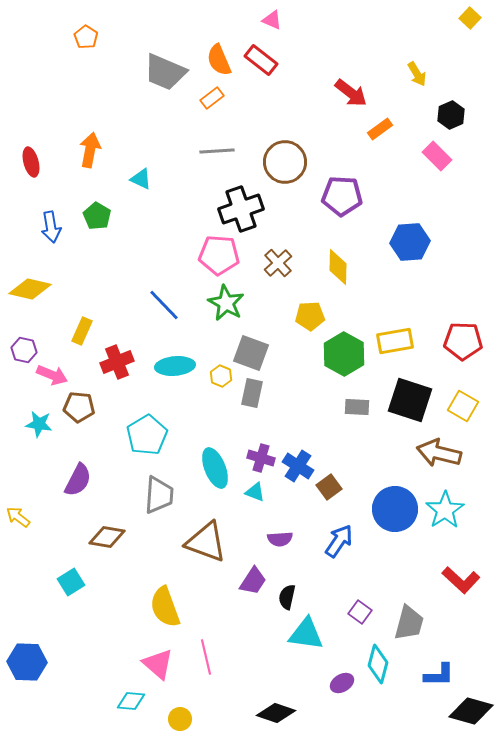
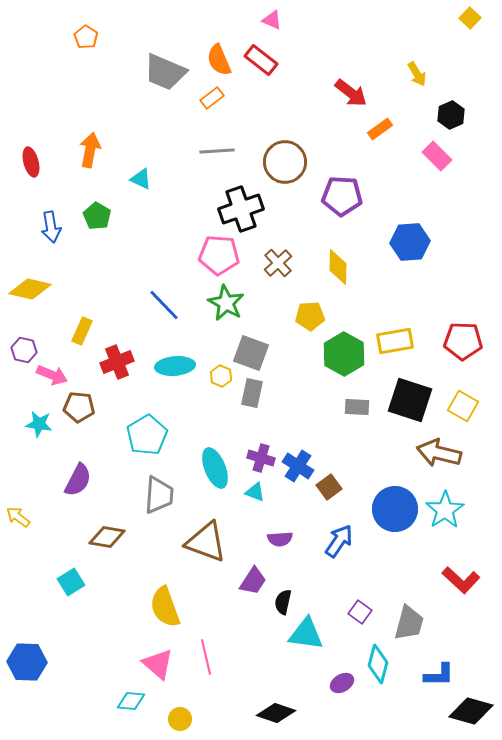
black semicircle at (287, 597): moved 4 px left, 5 px down
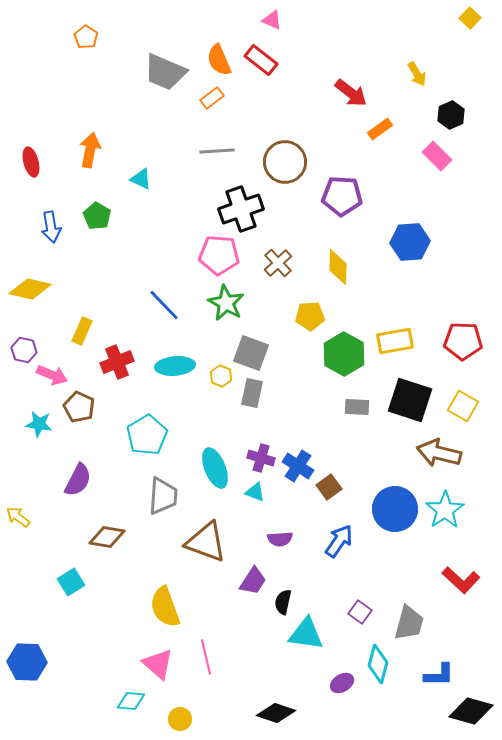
brown pentagon at (79, 407): rotated 20 degrees clockwise
gray trapezoid at (159, 495): moved 4 px right, 1 px down
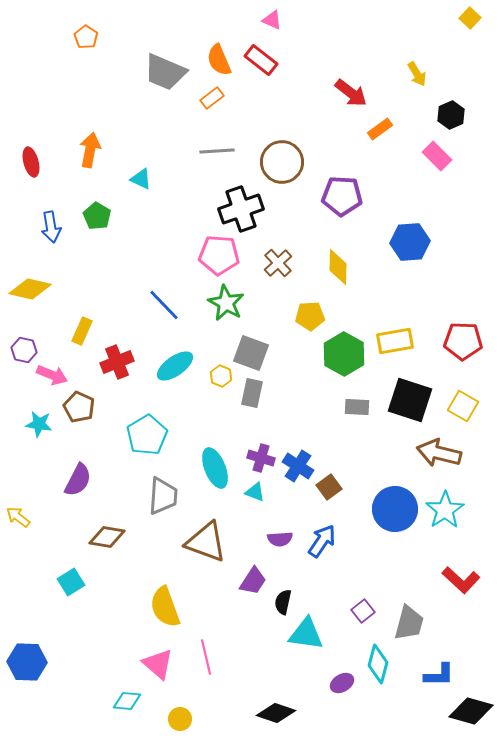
brown circle at (285, 162): moved 3 px left
cyan ellipse at (175, 366): rotated 30 degrees counterclockwise
blue arrow at (339, 541): moved 17 px left
purple square at (360, 612): moved 3 px right, 1 px up; rotated 15 degrees clockwise
cyan diamond at (131, 701): moved 4 px left
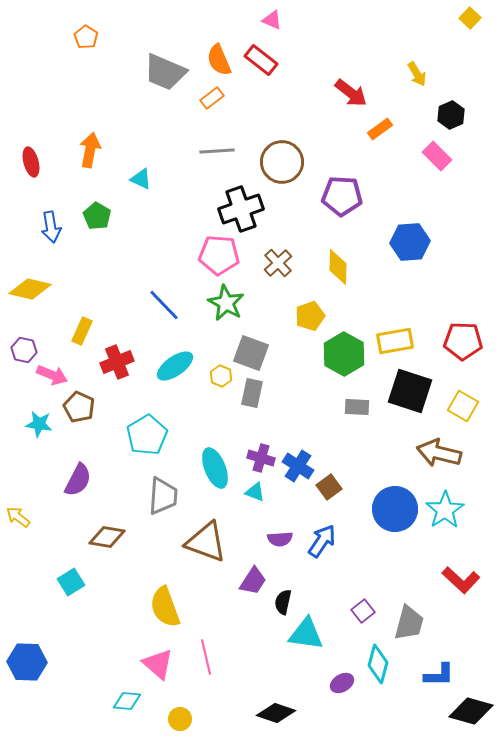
yellow pentagon at (310, 316): rotated 16 degrees counterclockwise
black square at (410, 400): moved 9 px up
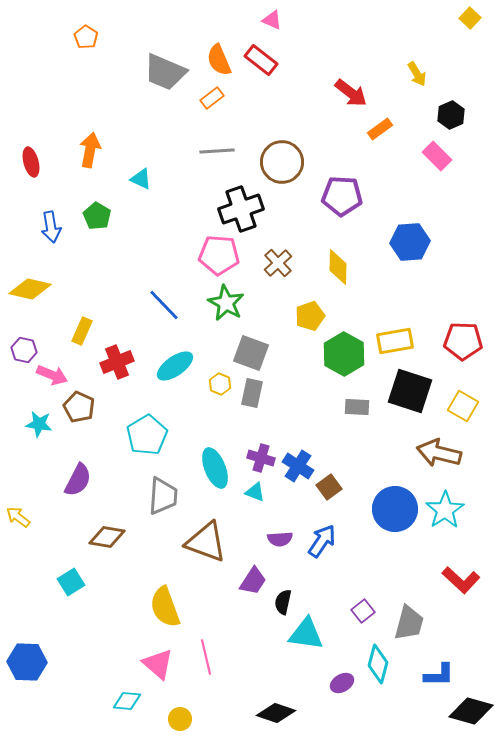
yellow hexagon at (221, 376): moved 1 px left, 8 px down
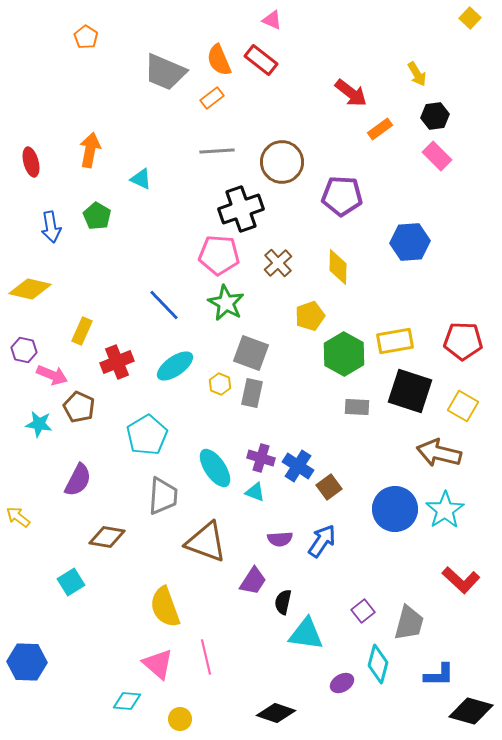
black hexagon at (451, 115): moved 16 px left, 1 px down; rotated 16 degrees clockwise
cyan ellipse at (215, 468): rotated 12 degrees counterclockwise
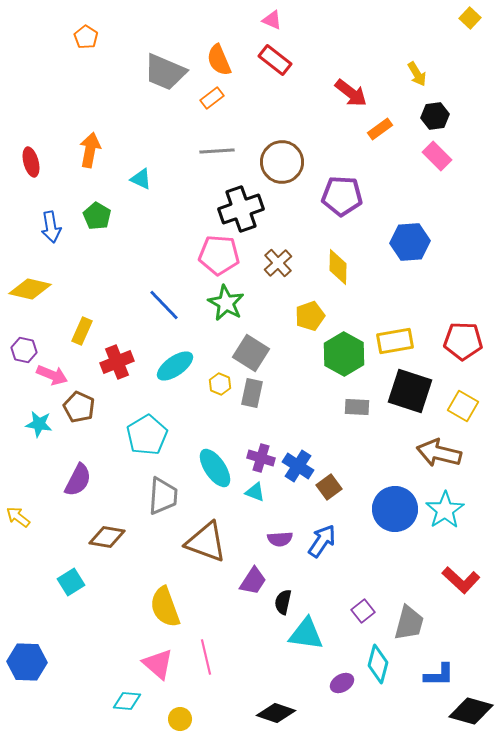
red rectangle at (261, 60): moved 14 px right
gray square at (251, 353): rotated 12 degrees clockwise
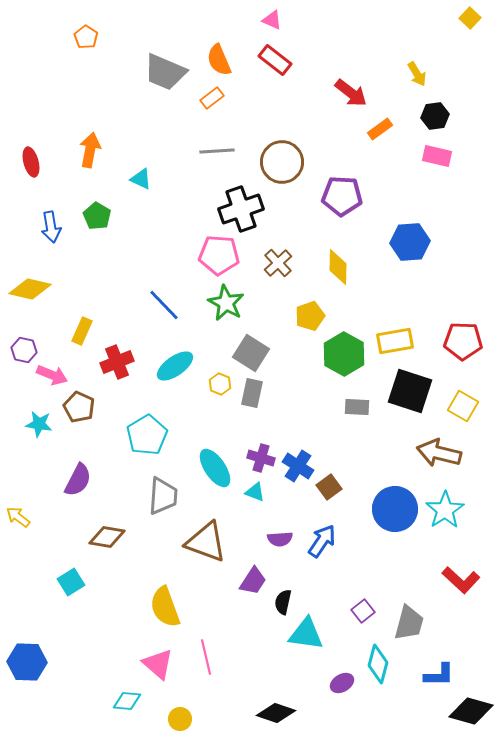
pink rectangle at (437, 156): rotated 32 degrees counterclockwise
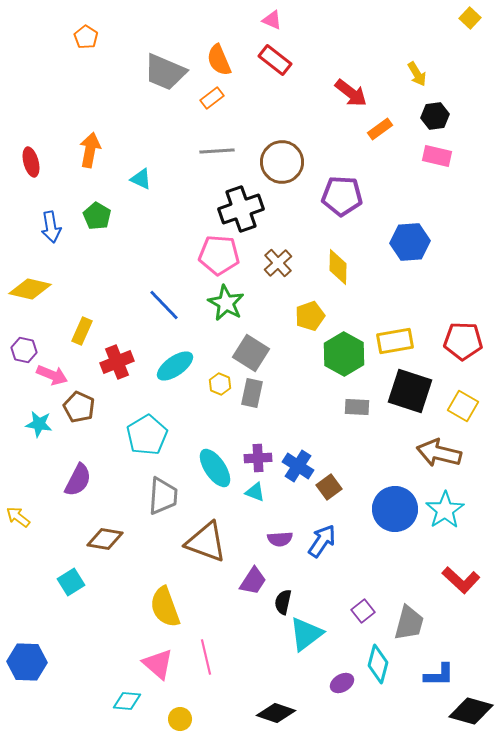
purple cross at (261, 458): moved 3 px left; rotated 20 degrees counterclockwise
brown diamond at (107, 537): moved 2 px left, 2 px down
cyan triangle at (306, 634): rotated 45 degrees counterclockwise
